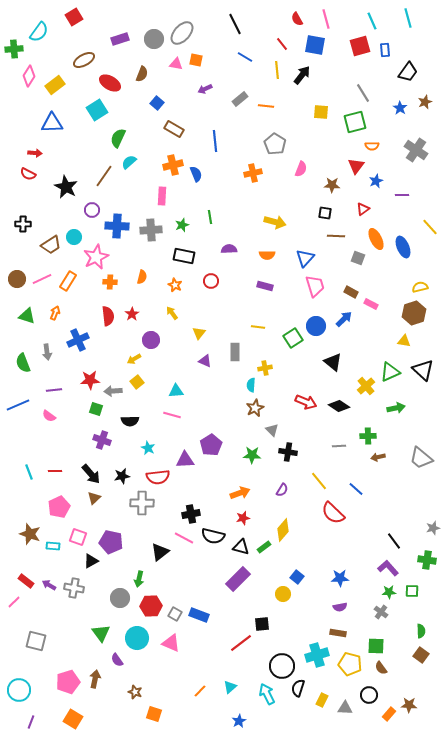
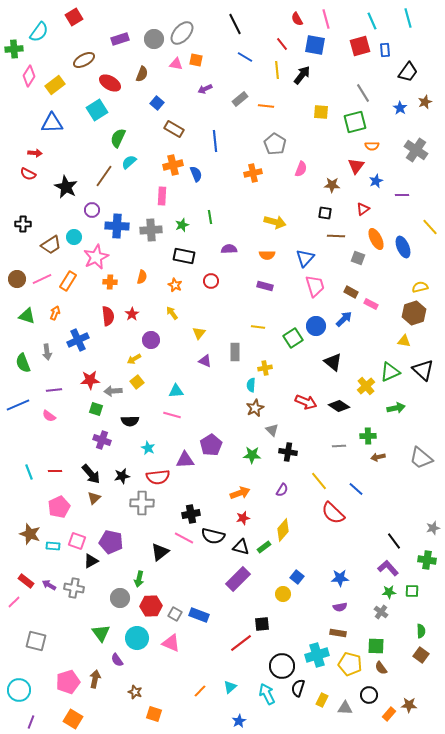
pink square at (78, 537): moved 1 px left, 4 px down
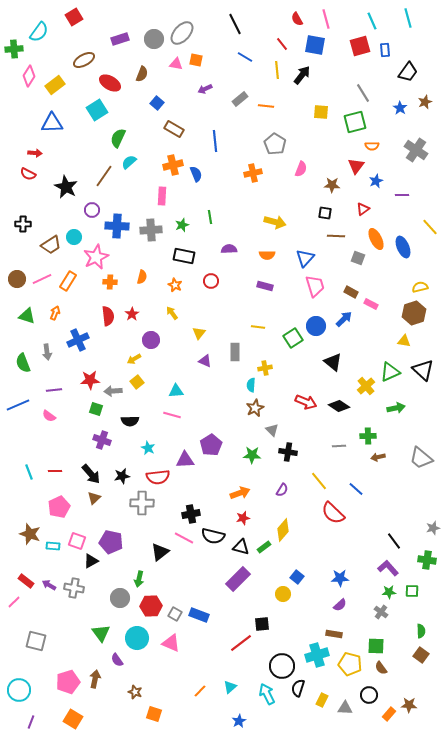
purple semicircle at (340, 607): moved 2 px up; rotated 32 degrees counterclockwise
brown rectangle at (338, 633): moved 4 px left, 1 px down
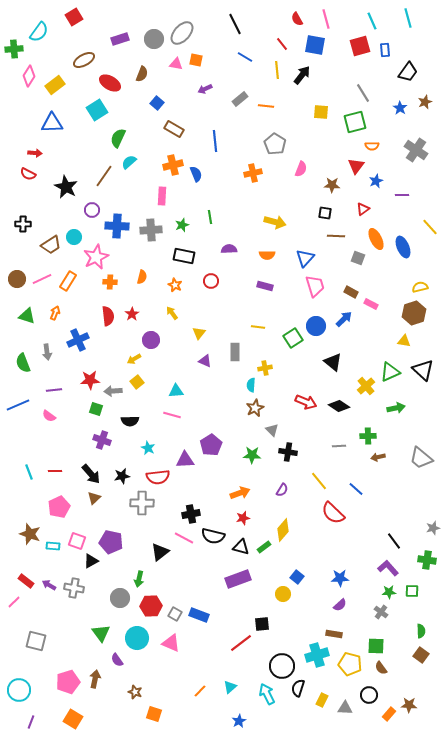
purple rectangle at (238, 579): rotated 25 degrees clockwise
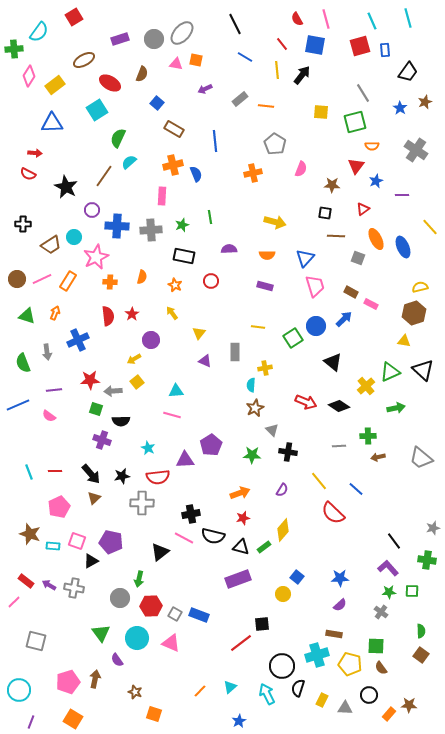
black semicircle at (130, 421): moved 9 px left
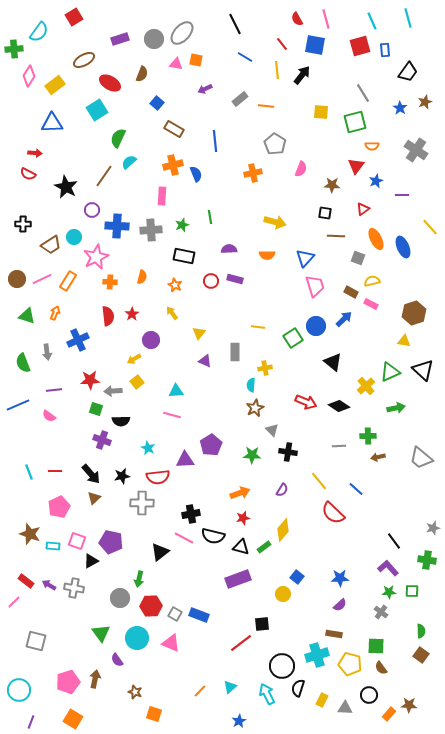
purple rectangle at (265, 286): moved 30 px left, 7 px up
yellow semicircle at (420, 287): moved 48 px left, 6 px up
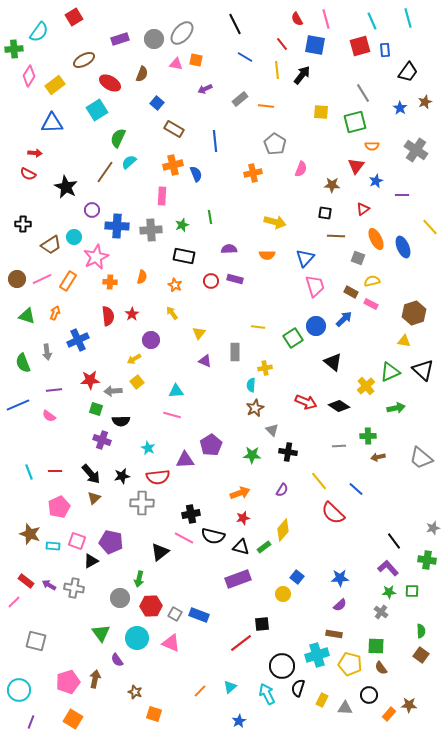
brown line at (104, 176): moved 1 px right, 4 px up
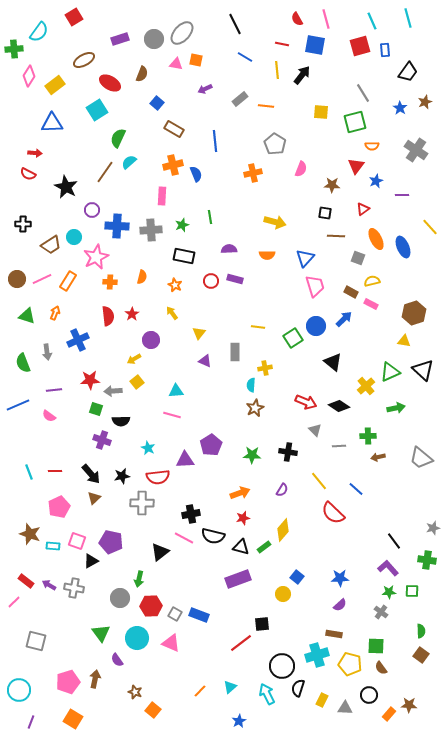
red line at (282, 44): rotated 40 degrees counterclockwise
gray triangle at (272, 430): moved 43 px right
orange square at (154, 714): moved 1 px left, 4 px up; rotated 21 degrees clockwise
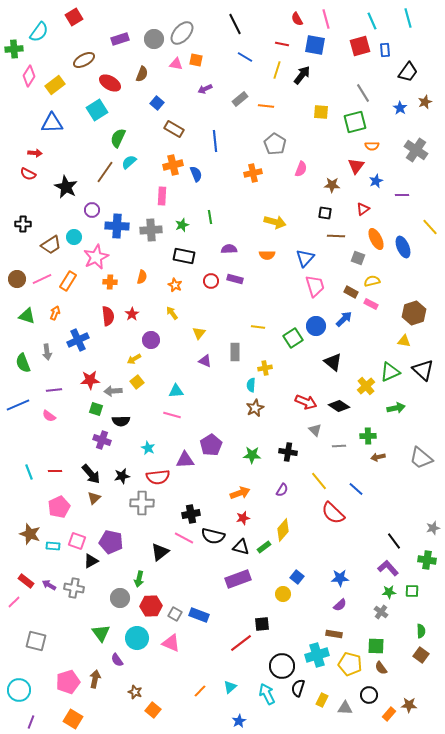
yellow line at (277, 70): rotated 24 degrees clockwise
